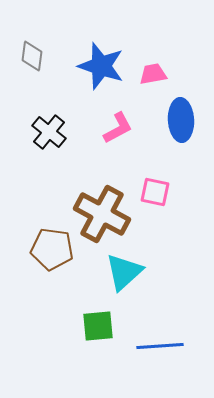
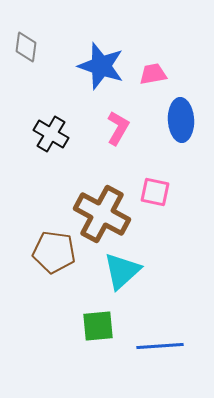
gray diamond: moved 6 px left, 9 px up
pink L-shape: rotated 32 degrees counterclockwise
black cross: moved 2 px right, 2 px down; rotated 8 degrees counterclockwise
brown pentagon: moved 2 px right, 3 px down
cyan triangle: moved 2 px left, 1 px up
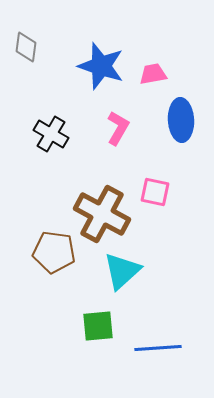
blue line: moved 2 px left, 2 px down
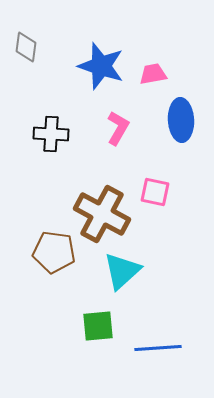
black cross: rotated 28 degrees counterclockwise
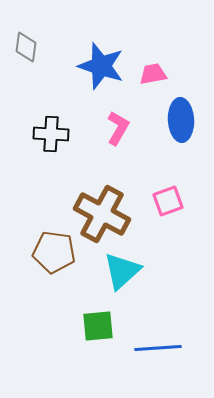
pink square: moved 13 px right, 9 px down; rotated 32 degrees counterclockwise
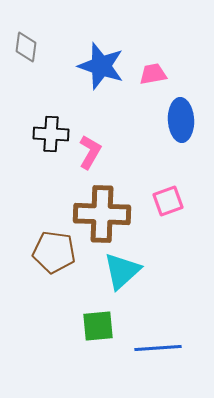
pink L-shape: moved 28 px left, 24 px down
brown cross: rotated 26 degrees counterclockwise
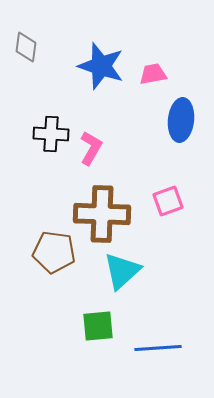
blue ellipse: rotated 9 degrees clockwise
pink L-shape: moved 1 px right, 4 px up
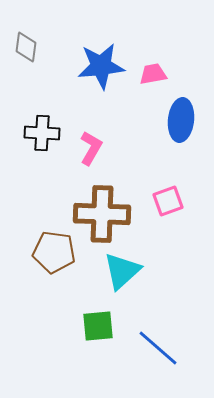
blue star: rotated 24 degrees counterclockwise
black cross: moved 9 px left, 1 px up
blue line: rotated 45 degrees clockwise
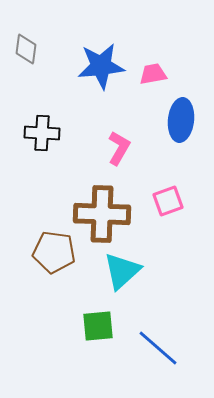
gray diamond: moved 2 px down
pink L-shape: moved 28 px right
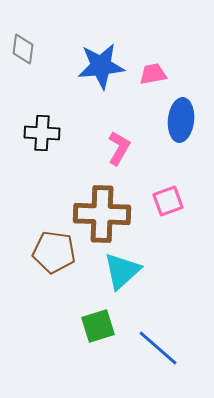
gray diamond: moved 3 px left
green square: rotated 12 degrees counterclockwise
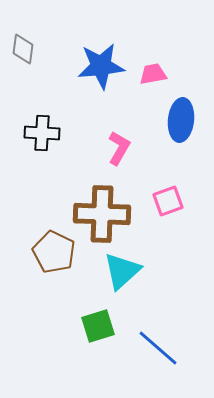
brown pentagon: rotated 18 degrees clockwise
